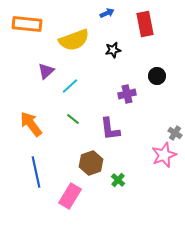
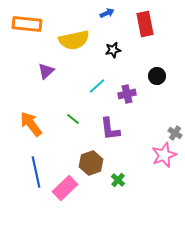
yellow semicircle: rotated 8 degrees clockwise
cyan line: moved 27 px right
pink rectangle: moved 5 px left, 8 px up; rotated 15 degrees clockwise
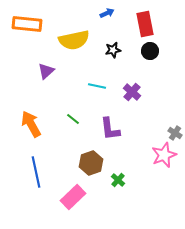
black circle: moved 7 px left, 25 px up
cyan line: rotated 54 degrees clockwise
purple cross: moved 5 px right, 2 px up; rotated 36 degrees counterclockwise
orange arrow: rotated 8 degrees clockwise
pink rectangle: moved 8 px right, 9 px down
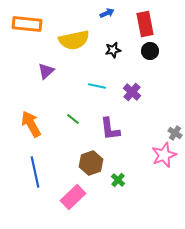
blue line: moved 1 px left
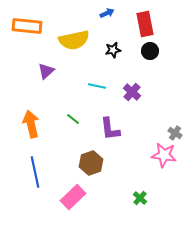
orange rectangle: moved 2 px down
orange arrow: rotated 16 degrees clockwise
pink star: rotated 30 degrees clockwise
green cross: moved 22 px right, 18 px down
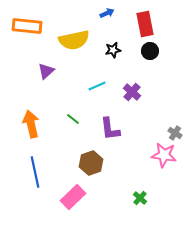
cyan line: rotated 36 degrees counterclockwise
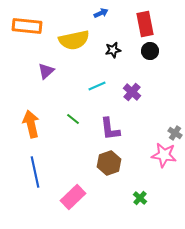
blue arrow: moved 6 px left
brown hexagon: moved 18 px right
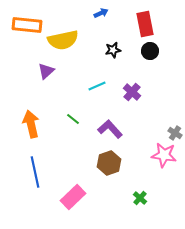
orange rectangle: moved 1 px up
yellow semicircle: moved 11 px left
purple L-shape: rotated 145 degrees clockwise
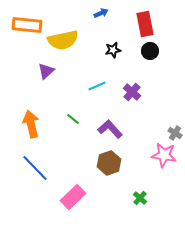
blue line: moved 4 px up; rotated 32 degrees counterclockwise
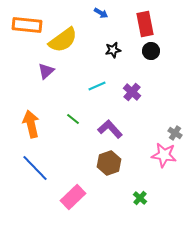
blue arrow: rotated 56 degrees clockwise
yellow semicircle: rotated 24 degrees counterclockwise
black circle: moved 1 px right
